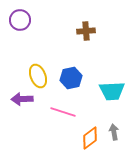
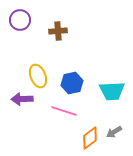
brown cross: moved 28 px left
blue hexagon: moved 1 px right, 5 px down
pink line: moved 1 px right, 1 px up
gray arrow: rotated 112 degrees counterclockwise
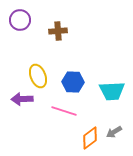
blue hexagon: moved 1 px right, 1 px up; rotated 15 degrees clockwise
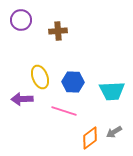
purple circle: moved 1 px right
yellow ellipse: moved 2 px right, 1 px down
